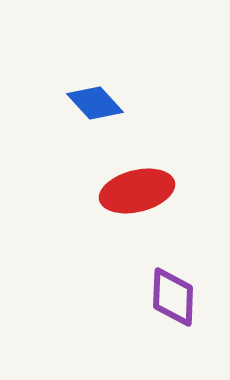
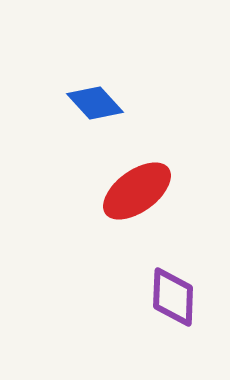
red ellipse: rotated 22 degrees counterclockwise
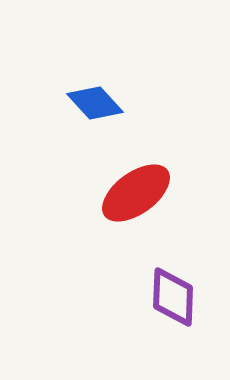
red ellipse: moved 1 px left, 2 px down
